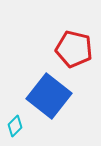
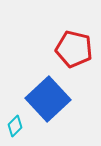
blue square: moved 1 px left, 3 px down; rotated 9 degrees clockwise
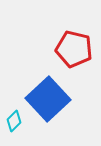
cyan diamond: moved 1 px left, 5 px up
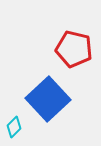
cyan diamond: moved 6 px down
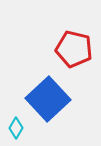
cyan diamond: moved 2 px right, 1 px down; rotated 15 degrees counterclockwise
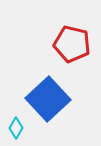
red pentagon: moved 2 px left, 5 px up
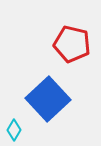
cyan diamond: moved 2 px left, 2 px down
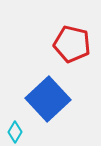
cyan diamond: moved 1 px right, 2 px down
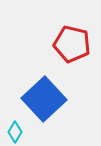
blue square: moved 4 px left
